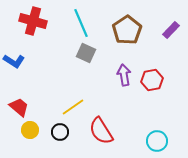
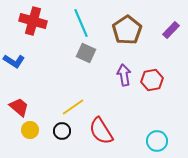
black circle: moved 2 px right, 1 px up
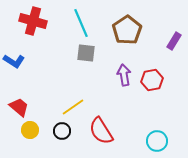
purple rectangle: moved 3 px right, 11 px down; rotated 12 degrees counterclockwise
gray square: rotated 18 degrees counterclockwise
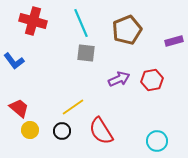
brown pentagon: rotated 12 degrees clockwise
purple rectangle: rotated 42 degrees clockwise
blue L-shape: rotated 20 degrees clockwise
purple arrow: moved 5 px left, 4 px down; rotated 75 degrees clockwise
red trapezoid: moved 1 px down
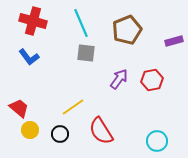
blue L-shape: moved 15 px right, 4 px up
purple arrow: rotated 30 degrees counterclockwise
black circle: moved 2 px left, 3 px down
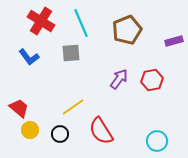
red cross: moved 8 px right; rotated 16 degrees clockwise
gray square: moved 15 px left; rotated 12 degrees counterclockwise
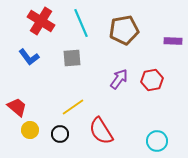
brown pentagon: moved 3 px left; rotated 12 degrees clockwise
purple rectangle: moved 1 px left; rotated 18 degrees clockwise
gray square: moved 1 px right, 5 px down
red trapezoid: moved 2 px left, 1 px up
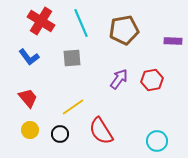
red trapezoid: moved 11 px right, 9 px up; rotated 10 degrees clockwise
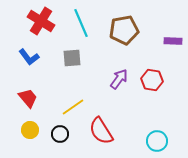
red hexagon: rotated 20 degrees clockwise
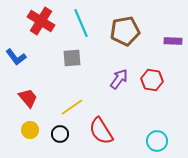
brown pentagon: moved 1 px right, 1 px down
blue L-shape: moved 13 px left
yellow line: moved 1 px left
